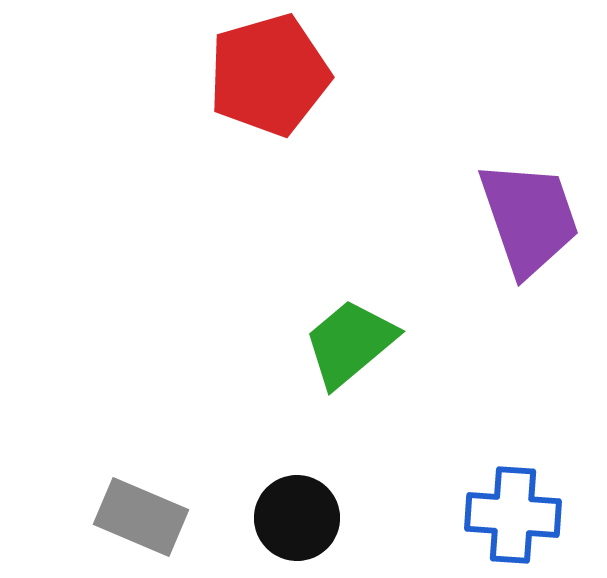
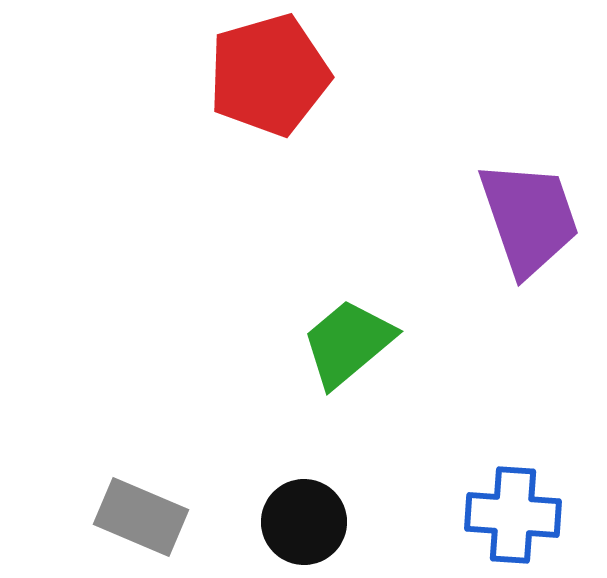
green trapezoid: moved 2 px left
black circle: moved 7 px right, 4 px down
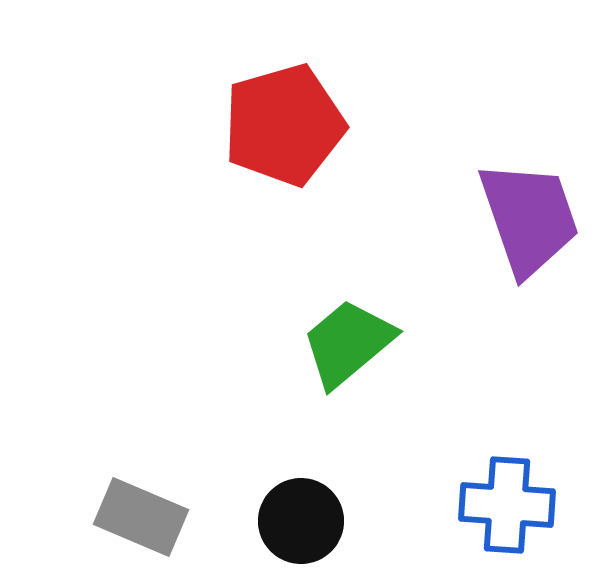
red pentagon: moved 15 px right, 50 px down
blue cross: moved 6 px left, 10 px up
black circle: moved 3 px left, 1 px up
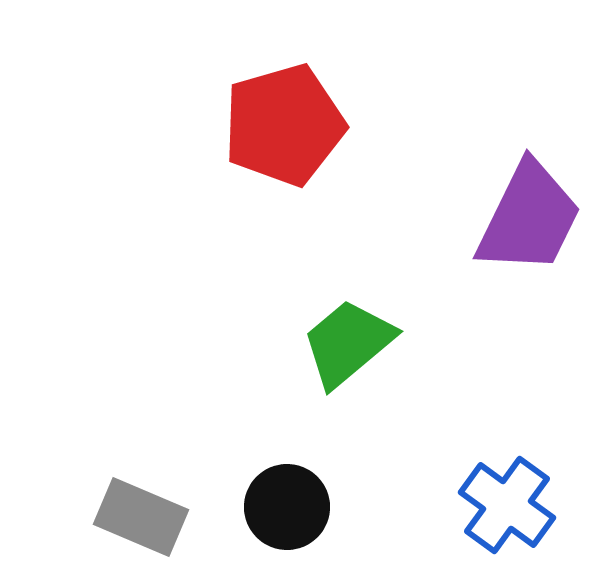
purple trapezoid: rotated 45 degrees clockwise
blue cross: rotated 32 degrees clockwise
black circle: moved 14 px left, 14 px up
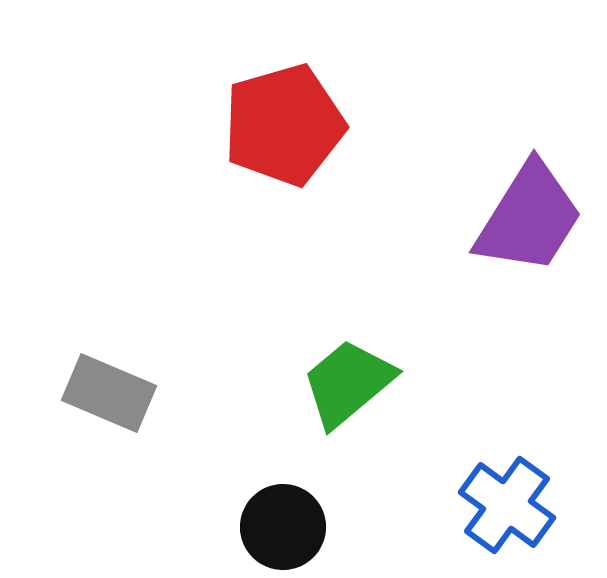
purple trapezoid: rotated 6 degrees clockwise
green trapezoid: moved 40 px down
black circle: moved 4 px left, 20 px down
gray rectangle: moved 32 px left, 124 px up
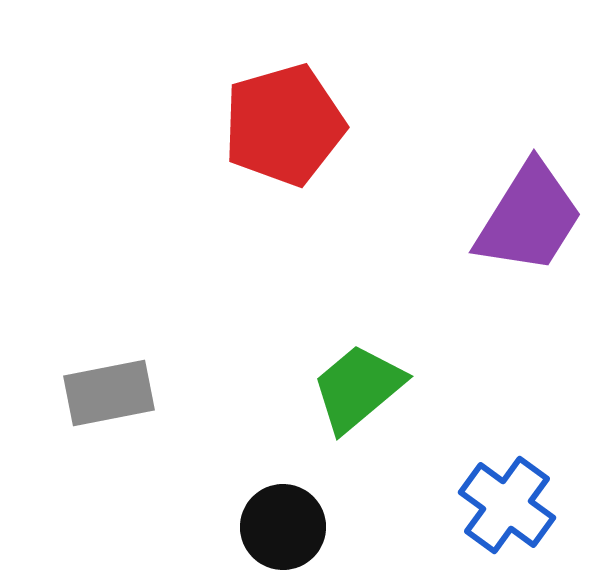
green trapezoid: moved 10 px right, 5 px down
gray rectangle: rotated 34 degrees counterclockwise
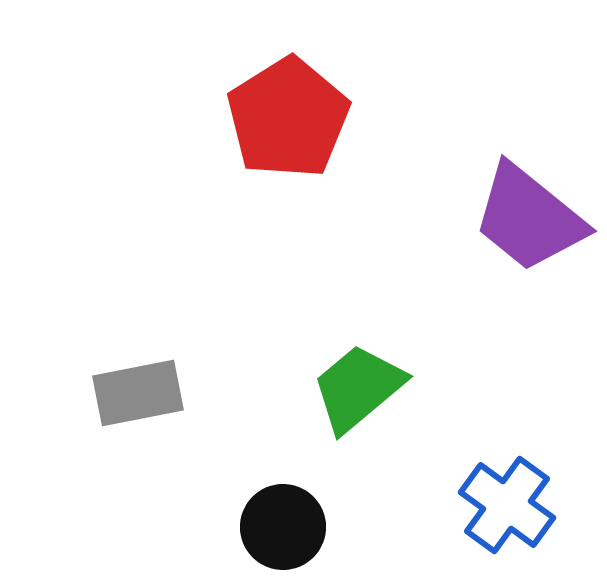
red pentagon: moved 4 px right, 7 px up; rotated 16 degrees counterclockwise
purple trapezoid: rotated 97 degrees clockwise
gray rectangle: moved 29 px right
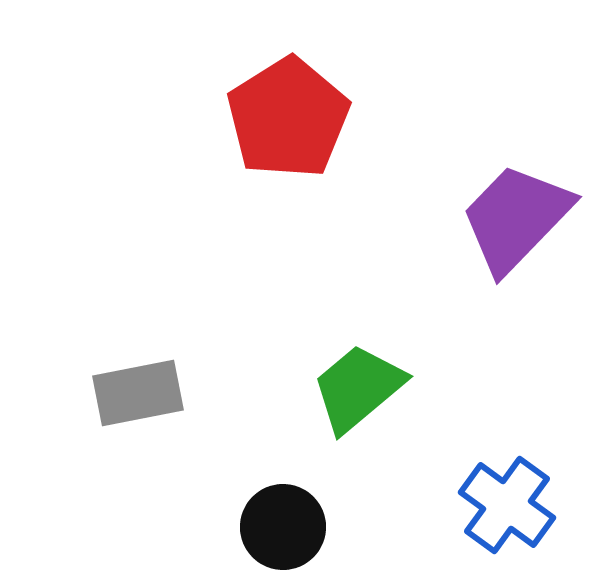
purple trapezoid: moved 13 px left; rotated 95 degrees clockwise
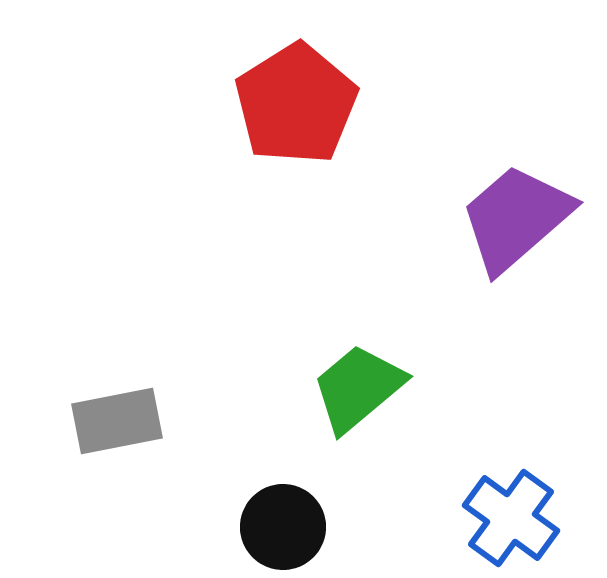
red pentagon: moved 8 px right, 14 px up
purple trapezoid: rotated 5 degrees clockwise
gray rectangle: moved 21 px left, 28 px down
blue cross: moved 4 px right, 13 px down
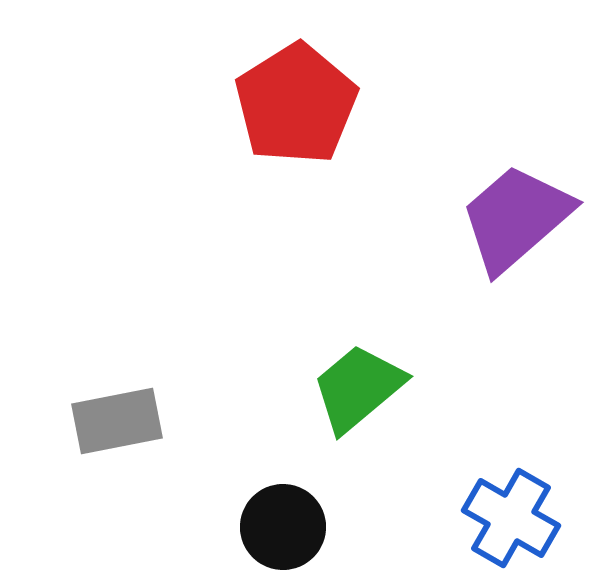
blue cross: rotated 6 degrees counterclockwise
